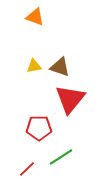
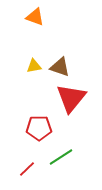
red triangle: moved 1 px right, 1 px up
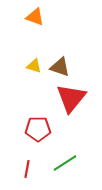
yellow triangle: rotated 28 degrees clockwise
red pentagon: moved 1 px left, 1 px down
green line: moved 4 px right, 6 px down
red line: rotated 36 degrees counterclockwise
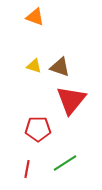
red triangle: moved 2 px down
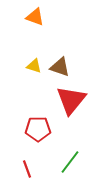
green line: moved 5 px right, 1 px up; rotated 20 degrees counterclockwise
red line: rotated 30 degrees counterclockwise
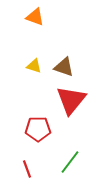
brown triangle: moved 4 px right
